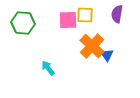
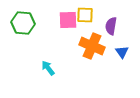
purple semicircle: moved 6 px left, 12 px down
orange cross: rotated 20 degrees counterclockwise
blue triangle: moved 15 px right, 3 px up
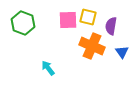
yellow square: moved 3 px right, 2 px down; rotated 12 degrees clockwise
green hexagon: rotated 15 degrees clockwise
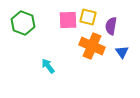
cyan arrow: moved 2 px up
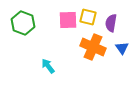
purple semicircle: moved 3 px up
orange cross: moved 1 px right, 1 px down
blue triangle: moved 4 px up
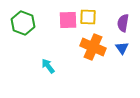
yellow square: rotated 12 degrees counterclockwise
purple semicircle: moved 12 px right
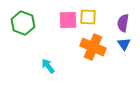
blue triangle: moved 2 px right, 4 px up
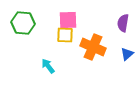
yellow square: moved 23 px left, 18 px down
green hexagon: rotated 15 degrees counterclockwise
blue triangle: moved 3 px right, 10 px down; rotated 24 degrees clockwise
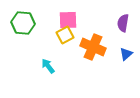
yellow square: rotated 30 degrees counterclockwise
blue triangle: moved 1 px left
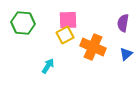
cyan arrow: rotated 70 degrees clockwise
